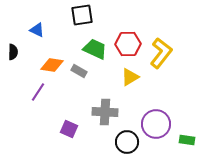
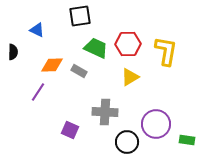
black square: moved 2 px left, 1 px down
green trapezoid: moved 1 px right, 1 px up
yellow L-shape: moved 5 px right, 2 px up; rotated 28 degrees counterclockwise
orange diamond: rotated 10 degrees counterclockwise
purple square: moved 1 px right, 1 px down
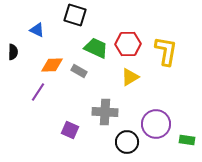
black square: moved 5 px left, 1 px up; rotated 25 degrees clockwise
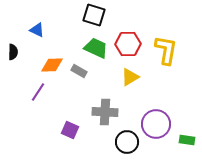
black square: moved 19 px right
yellow L-shape: moved 1 px up
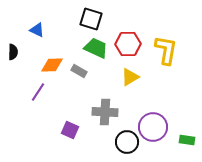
black square: moved 3 px left, 4 px down
purple circle: moved 3 px left, 3 px down
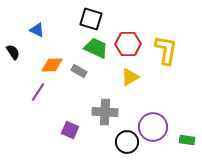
black semicircle: rotated 35 degrees counterclockwise
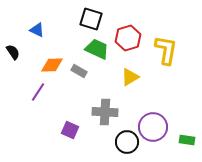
red hexagon: moved 6 px up; rotated 15 degrees counterclockwise
green trapezoid: moved 1 px right, 1 px down
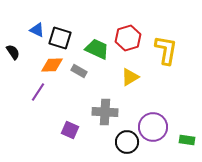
black square: moved 31 px left, 19 px down
